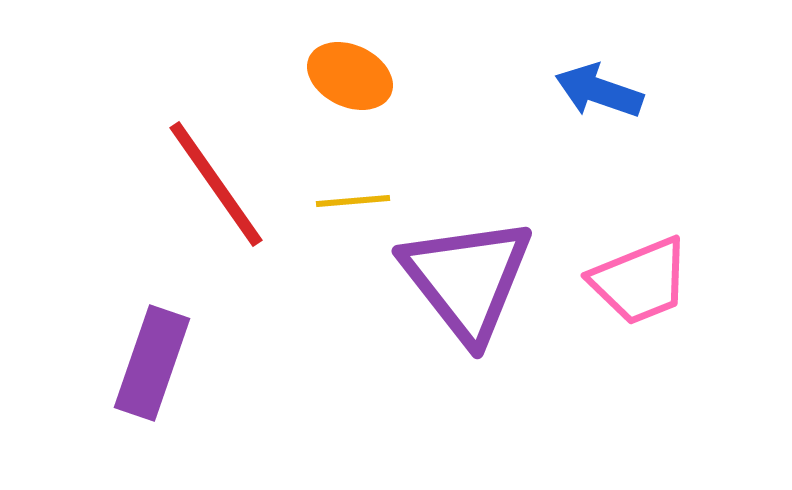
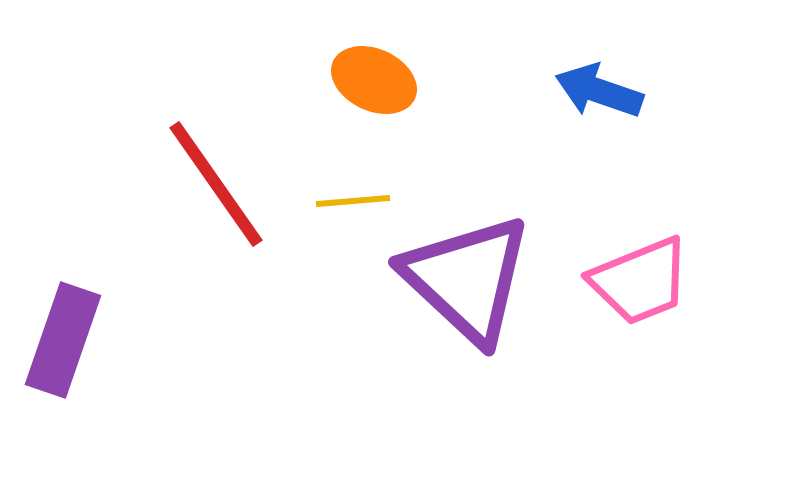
orange ellipse: moved 24 px right, 4 px down
purple triangle: rotated 9 degrees counterclockwise
purple rectangle: moved 89 px left, 23 px up
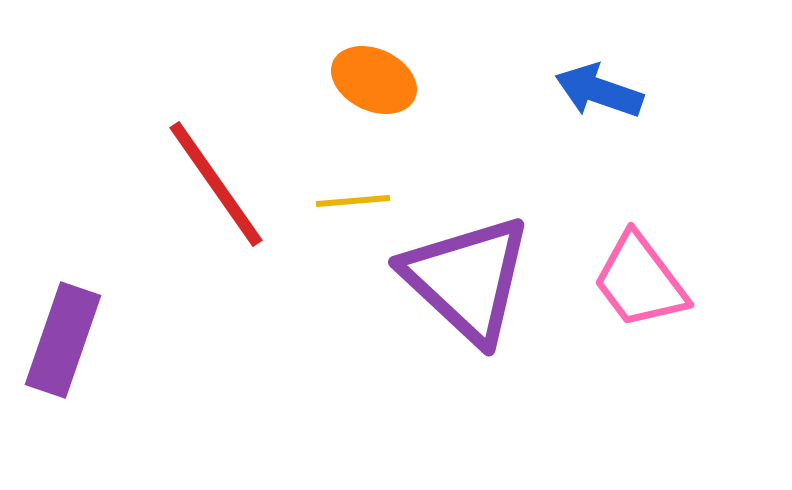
pink trapezoid: rotated 75 degrees clockwise
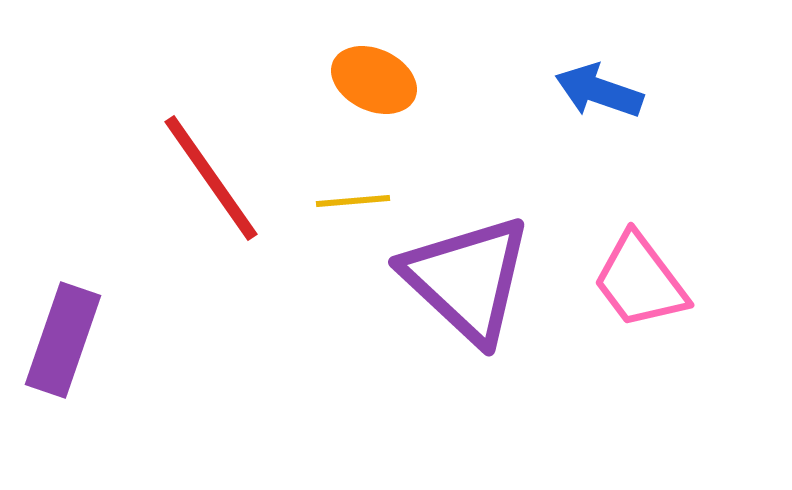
red line: moved 5 px left, 6 px up
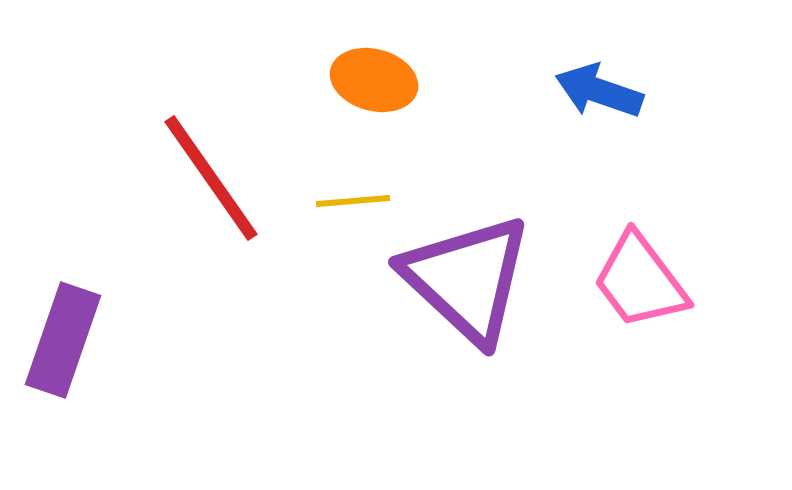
orange ellipse: rotated 10 degrees counterclockwise
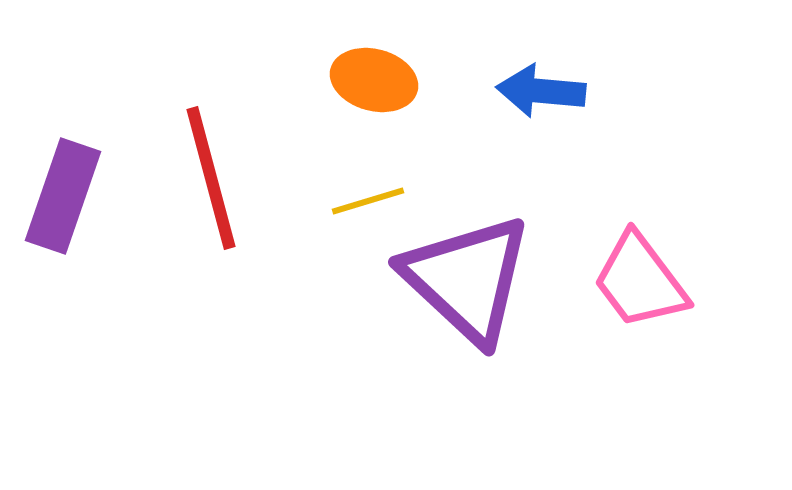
blue arrow: moved 58 px left; rotated 14 degrees counterclockwise
red line: rotated 20 degrees clockwise
yellow line: moved 15 px right; rotated 12 degrees counterclockwise
purple rectangle: moved 144 px up
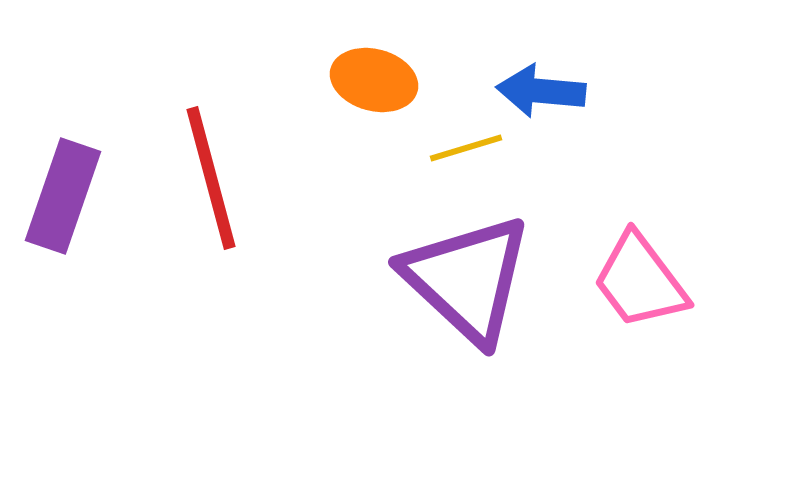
yellow line: moved 98 px right, 53 px up
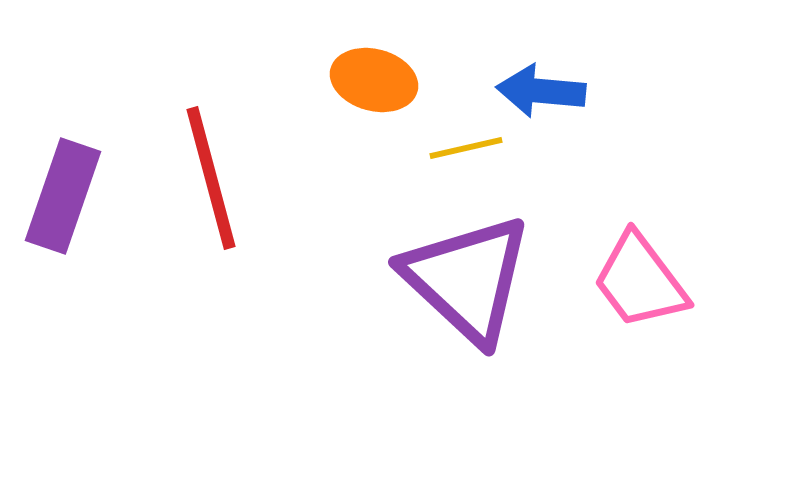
yellow line: rotated 4 degrees clockwise
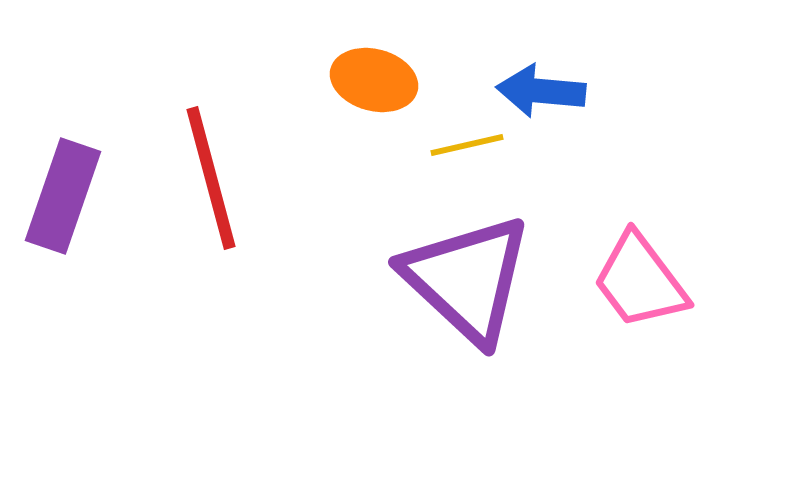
yellow line: moved 1 px right, 3 px up
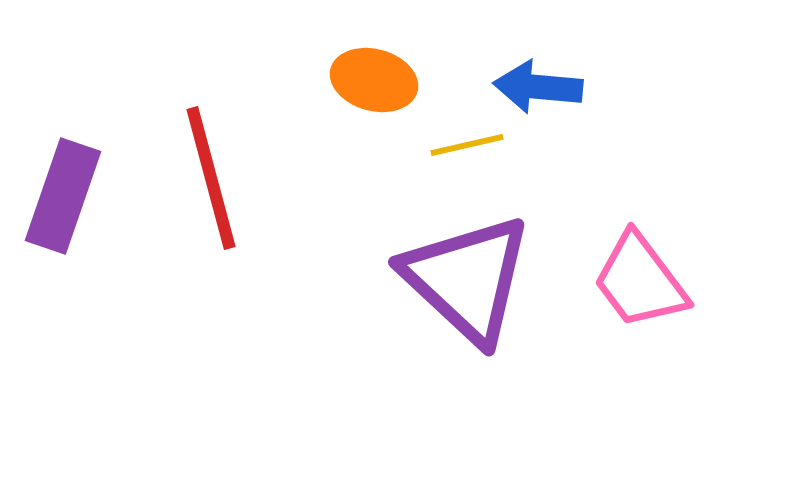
blue arrow: moved 3 px left, 4 px up
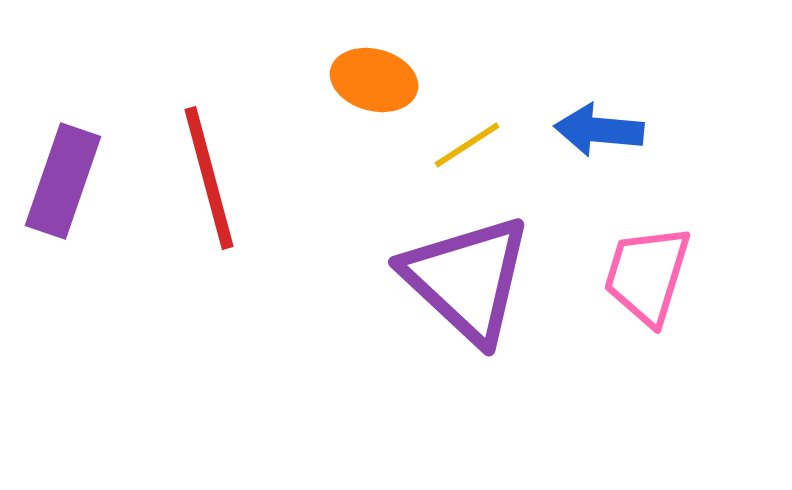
blue arrow: moved 61 px right, 43 px down
yellow line: rotated 20 degrees counterclockwise
red line: moved 2 px left
purple rectangle: moved 15 px up
pink trapezoid: moved 7 px right, 6 px up; rotated 54 degrees clockwise
